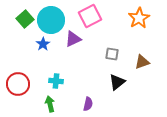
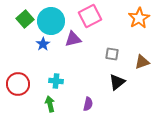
cyan circle: moved 1 px down
purple triangle: rotated 12 degrees clockwise
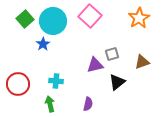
pink square: rotated 20 degrees counterclockwise
cyan circle: moved 2 px right
purple triangle: moved 22 px right, 26 px down
gray square: rotated 24 degrees counterclockwise
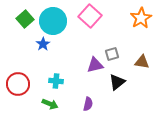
orange star: moved 2 px right
brown triangle: rotated 28 degrees clockwise
green arrow: rotated 126 degrees clockwise
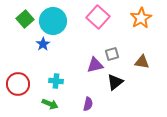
pink square: moved 8 px right, 1 px down
black triangle: moved 2 px left
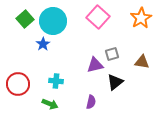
purple semicircle: moved 3 px right, 2 px up
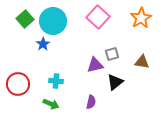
green arrow: moved 1 px right
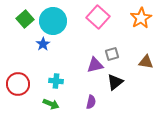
brown triangle: moved 4 px right
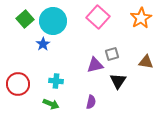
black triangle: moved 3 px right, 1 px up; rotated 18 degrees counterclockwise
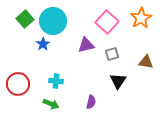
pink square: moved 9 px right, 5 px down
purple triangle: moved 9 px left, 20 px up
